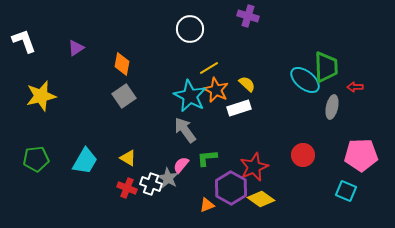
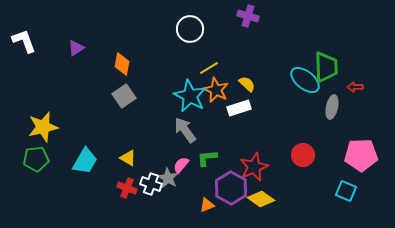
yellow star: moved 2 px right, 31 px down
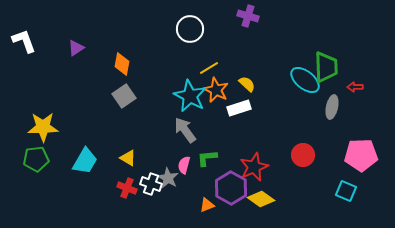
yellow star: rotated 12 degrees clockwise
pink semicircle: moved 3 px right; rotated 24 degrees counterclockwise
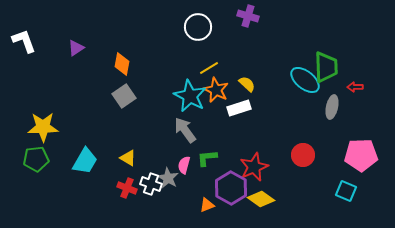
white circle: moved 8 px right, 2 px up
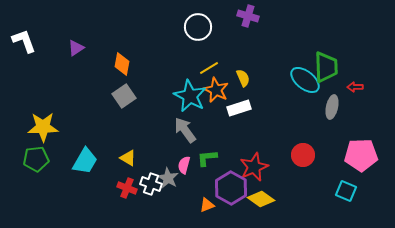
yellow semicircle: moved 4 px left, 6 px up; rotated 24 degrees clockwise
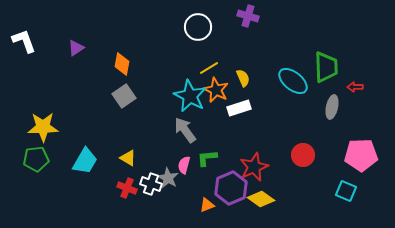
cyan ellipse: moved 12 px left, 1 px down
purple hexagon: rotated 8 degrees clockwise
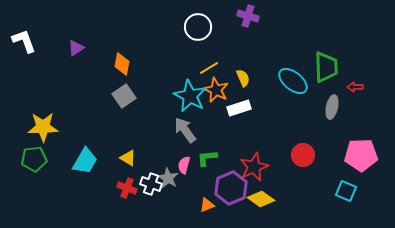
green pentagon: moved 2 px left
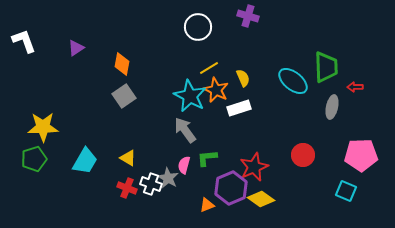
green pentagon: rotated 10 degrees counterclockwise
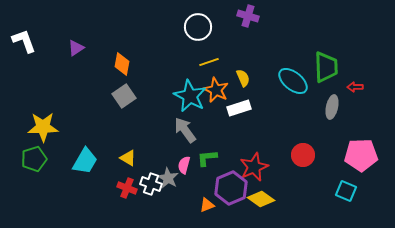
yellow line: moved 6 px up; rotated 12 degrees clockwise
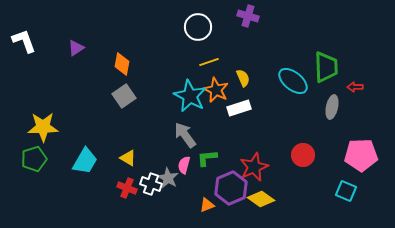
gray arrow: moved 5 px down
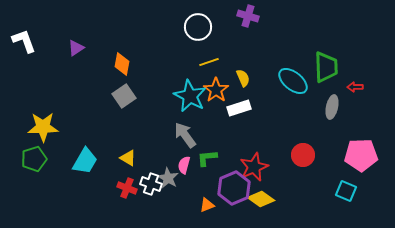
orange star: rotated 10 degrees clockwise
purple hexagon: moved 3 px right
